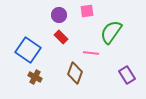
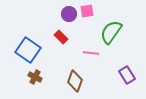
purple circle: moved 10 px right, 1 px up
brown diamond: moved 8 px down
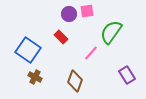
pink line: rotated 56 degrees counterclockwise
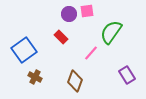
blue square: moved 4 px left; rotated 20 degrees clockwise
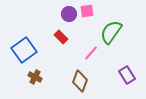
brown diamond: moved 5 px right
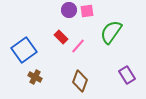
purple circle: moved 4 px up
pink line: moved 13 px left, 7 px up
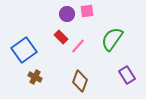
purple circle: moved 2 px left, 4 px down
green semicircle: moved 1 px right, 7 px down
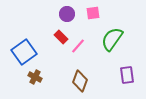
pink square: moved 6 px right, 2 px down
blue square: moved 2 px down
purple rectangle: rotated 24 degrees clockwise
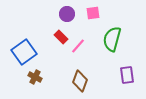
green semicircle: rotated 20 degrees counterclockwise
